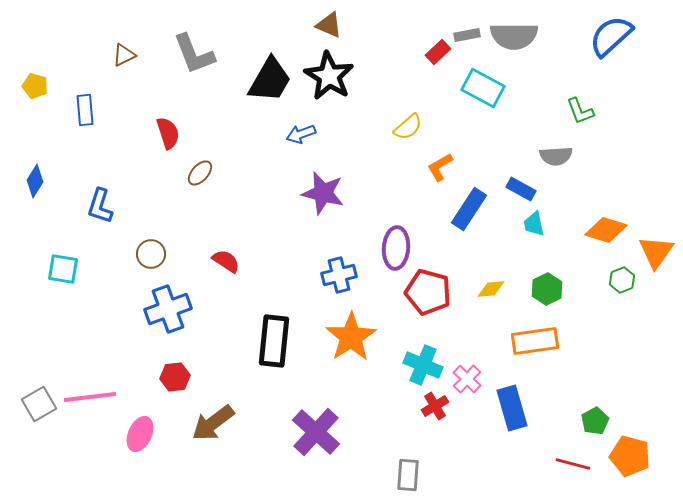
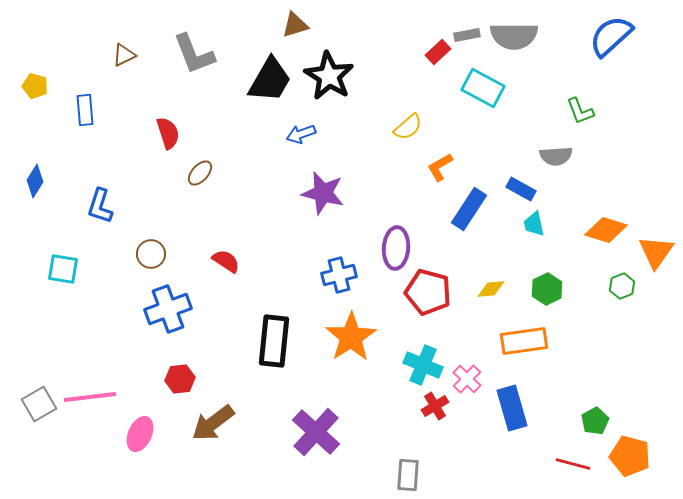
brown triangle at (329, 25): moved 34 px left; rotated 40 degrees counterclockwise
green hexagon at (622, 280): moved 6 px down
orange rectangle at (535, 341): moved 11 px left
red hexagon at (175, 377): moved 5 px right, 2 px down
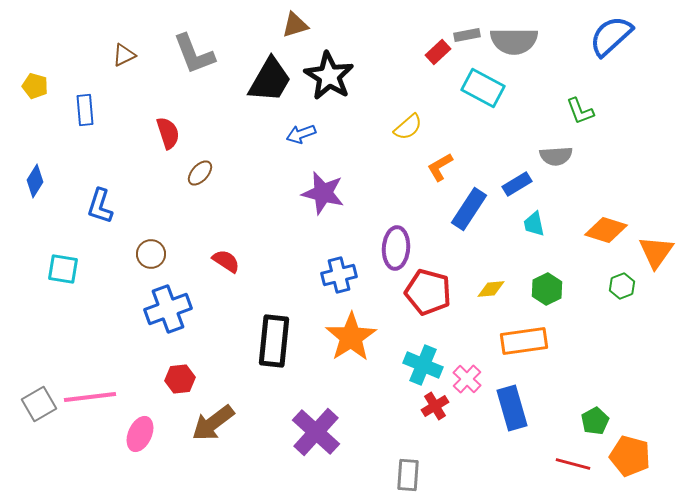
gray semicircle at (514, 36): moved 5 px down
blue rectangle at (521, 189): moved 4 px left, 5 px up; rotated 60 degrees counterclockwise
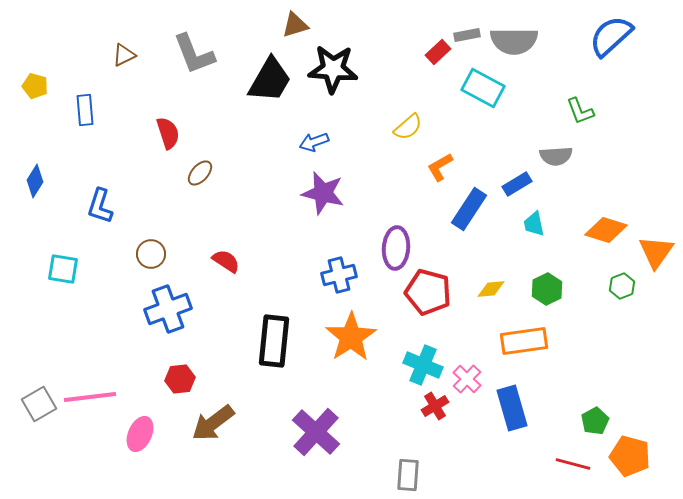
black star at (329, 76): moved 4 px right, 7 px up; rotated 27 degrees counterclockwise
blue arrow at (301, 134): moved 13 px right, 8 px down
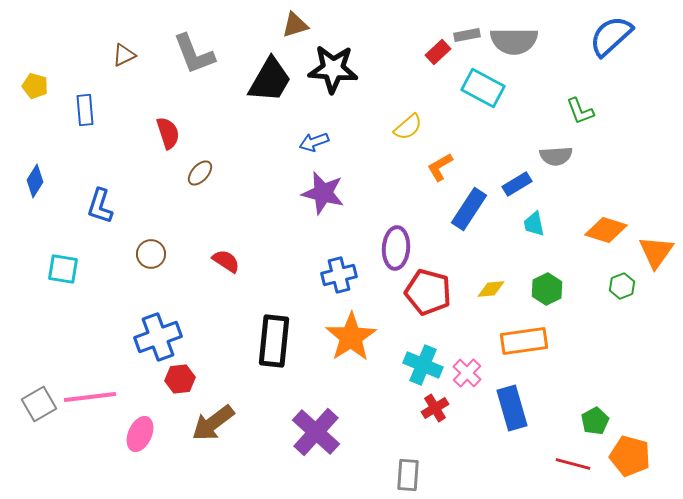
blue cross at (168, 309): moved 10 px left, 28 px down
pink cross at (467, 379): moved 6 px up
red cross at (435, 406): moved 2 px down
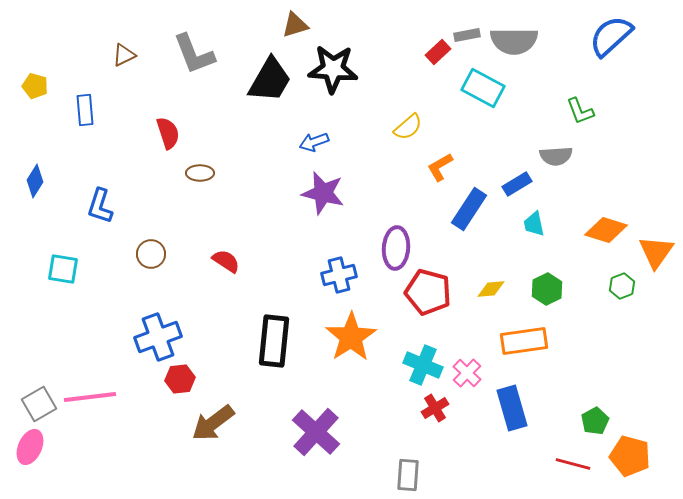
brown ellipse at (200, 173): rotated 48 degrees clockwise
pink ellipse at (140, 434): moved 110 px left, 13 px down
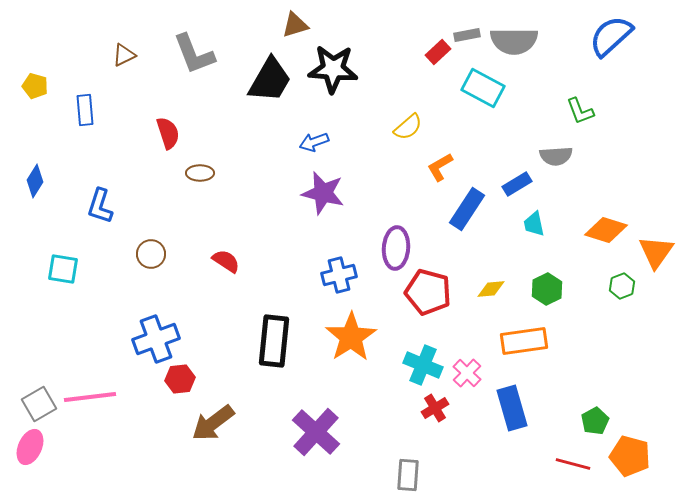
blue rectangle at (469, 209): moved 2 px left
blue cross at (158, 337): moved 2 px left, 2 px down
